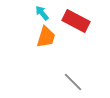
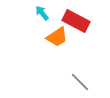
orange trapezoid: moved 11 px right; rotated 40 degrees clockwise
gray line: moved 7 px right
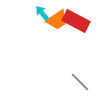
orange trapezoid: moved 17 px up
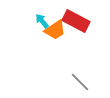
cyan arrow: moved 8 px down
orange trapezoid: moved 2 px left, 10 px down
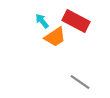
orange trapezoid: moved 7 px down
gray line: rotated 10 degrees counterclockwise
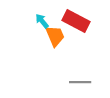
orange trapezoid: moved 1 px up; rotated 80 degrees counterclockwise
gray line: rotated 35 degrees counterclockwise
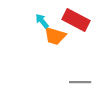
red rectangle: moved 1 px up
orange trapezoid: rotated 130 degrees clockwise
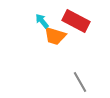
red rectangle: moved 1 px down
gray line: rotated 60 degrees clockwise
